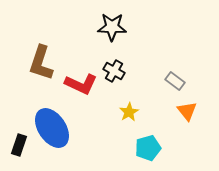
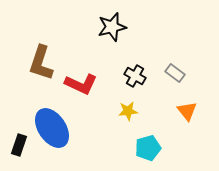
black star: rotated 16 degrees counterclockwise
black cross: moved 21 px right, 5 px down
gray rectangle: moved 8 px up
yellow star: moved 1 px left, 1 px up; rotated 24 degrees clockwise
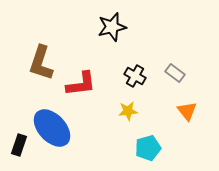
red L-shape: rotated 32 degrees counterclockwise
blue ellipse: rotated 9 degrees counterclockwise
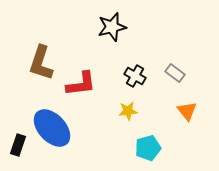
black rectangle: moved 1 px left
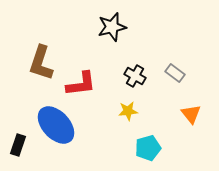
orange triangle: moved 4 px right, 3 px down
blue ellipse: moved 4 px right, 3 px up
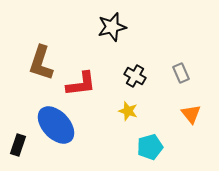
gray rectangle: moved 6 px right; rotated 30 degrees clockwise
yellow star: rotated 24 degrees clockwise
cyan pentagon: moved 2 px right, 1 px up
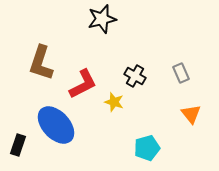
black star: moved 10 px left, 8 px up
red L-shape: moved 2 px right; rotated 20 degrees counterclockwise
yellow star: moved 14 px left, 9 px up
cyan pentagon: moved 3 px left, 1 px down
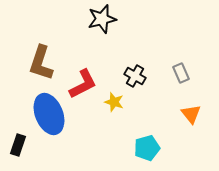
blue ellipse: moved 7 px left, 11 px up; rotated 21 degrees clockwise
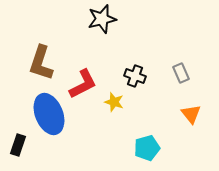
black cross: rotated 10 degrees counterclockwise
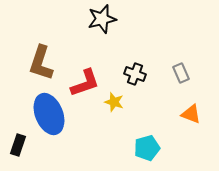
black cross: moved 2 px up
red L-shape: moved 2 px right, 1 px up; rotated 8 degrees clockwise
orange triangle: rotated 30 degrees counterclockwise
